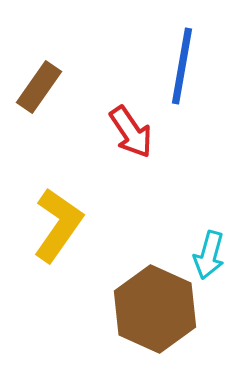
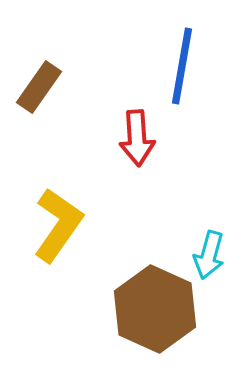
red arrow: moved 6 px right, 6 px down; rotated 30 degrees clockwise
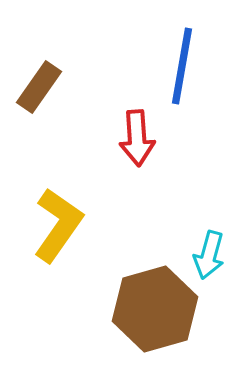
brown hexagon: rotated 20 degrees clockwise
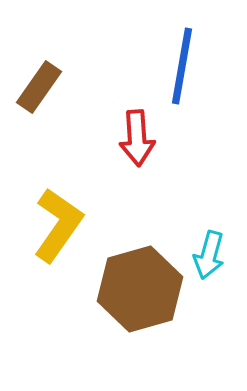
brown hexagon: moved 15 px left, 20 px up
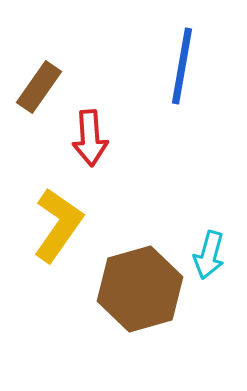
red arrow: moved 47 px left
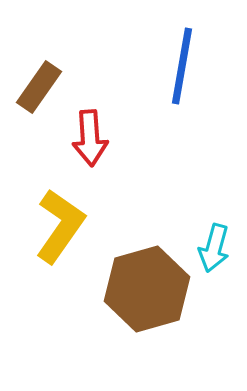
yellow L-shape: moved 2 px right, 1 px down
cyan arrow: moved 5 px right, 7 px up
brown hexagon: moved 7 px right
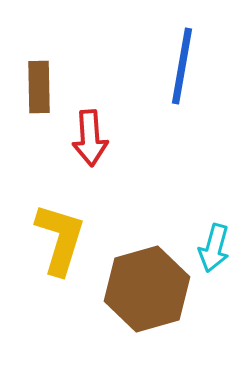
brown rectangle: rotated 36 degrees counterclockwise
yellow L-shape: moved 13 px down; rotated 18 degrees counterclockwise
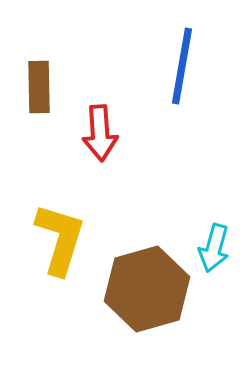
red arrow: moved 10 px right, 5 px up
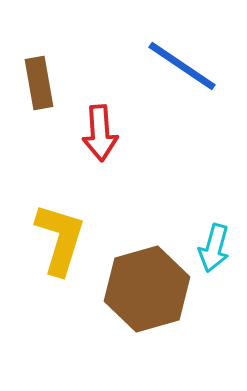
blue line: rotated 66 degrees counterclockwise
brown rectangle: moved 4 px up; rotated 9 degrees counterclockwise
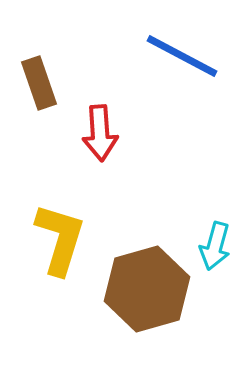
blue line: moved 10 px up; rotated 6 degrees counterclockwise
brown rectangle: rotated 9 degrees counterclockwise
cyan arrow: moved 1 px right, 2 px up
